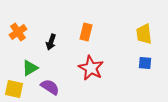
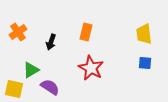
green triangle: moved 1 px right, 2 px down
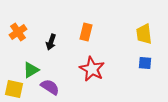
red star: moved 1 px right, 1 px down
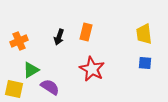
orange cross: moved 1 px right, 9 px down; rotated 12 degrees clockwise
black arrow: moved 8 px right, 5 px up
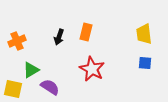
orange cross: moved 2 px left
yellow square: moved 1 px left
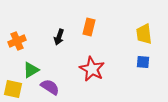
orange rectangle: moved 3 px right, 5 px up
blue square: moved 2 px left, 1 px up
